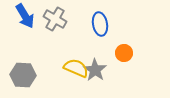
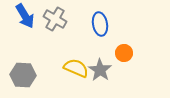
gray star: moved 5 px right
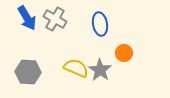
blue arrow: moved 2 px right, 2 px down
gray hexagon: moved 5 px right, 3 px up
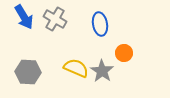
blue arrow: moved 3 px left, 1 px up
gray star: moved 2 px right, 1 px down
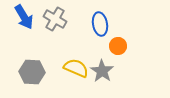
orange circle: moved 6 px left, 7 px up
gray hexagon: moved 4 px right
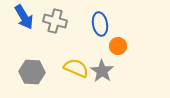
gray cross: moved 2 px down; rotated 15 degrees counterclockwise
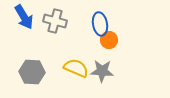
orange circle: moved 9 px left, 6 px up
gray star: rotated 30 degrees counterclockwise
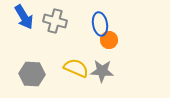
gray hexagon: moved 2 px down
